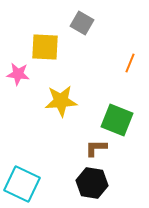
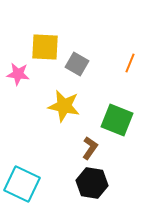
gray square: moved 5 px left, 41 px down
yellow star: moved 3 px right, 5 px down; rotated 16 degrees clockwise
brown L-shape: moved 6 px left; rotated 125 degrees clockwise
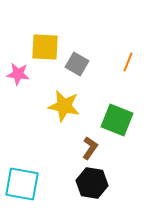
orange line: moved 2 px left, 1 px up
cyan square: rotated 15 degrees counterclockwise
